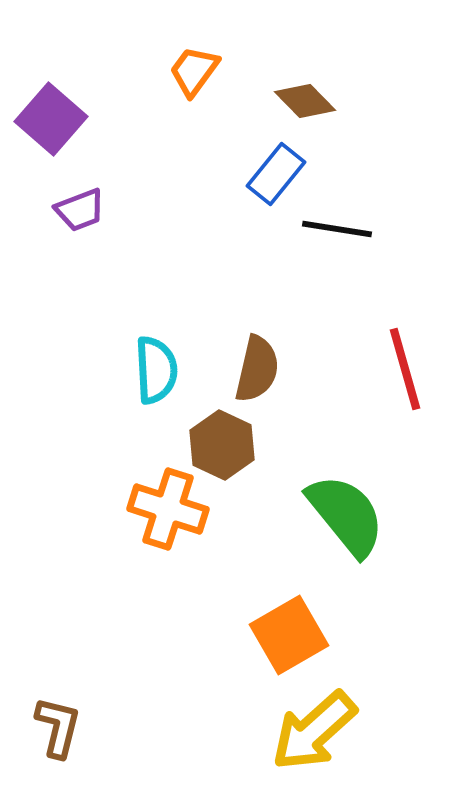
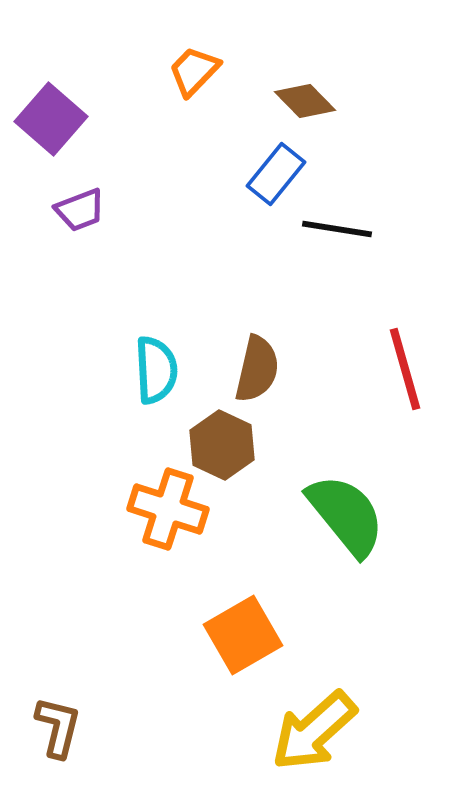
orange trapezoid: rotated 8 degrees clockwise
orange square: moved 46 px left
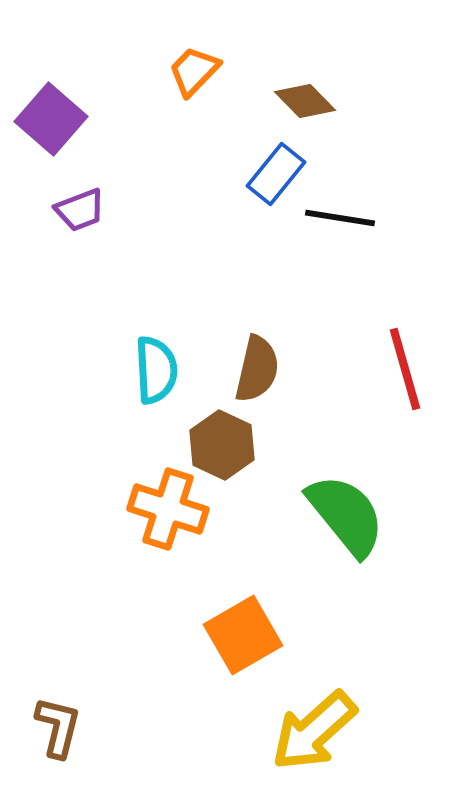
black line: moved 3 px right, 11 px up
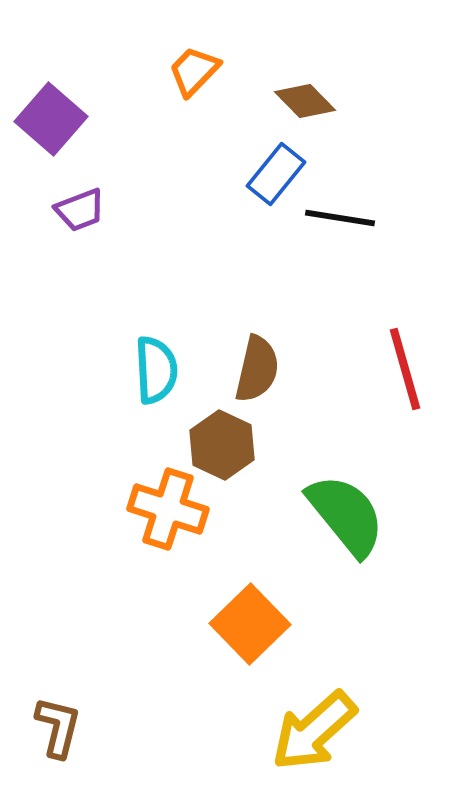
orange square: moved 7 px right, 11 px up; rotated 14 degrees counterclockwise
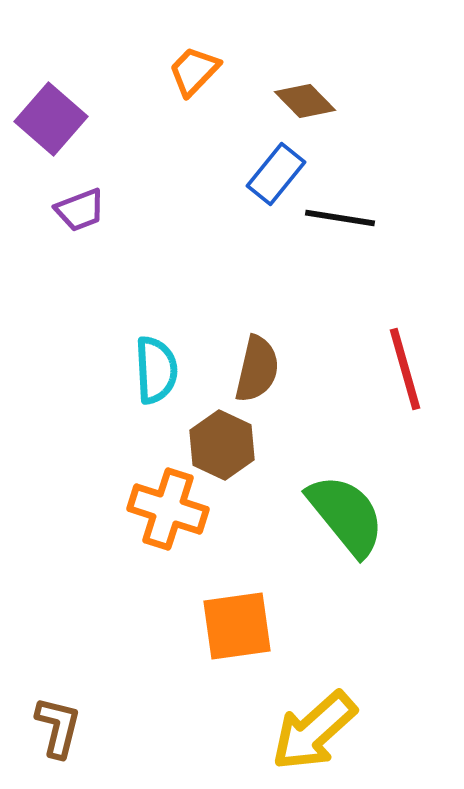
orange square: moved 13 px left, 2 px down; rotated 36 degrees clockwise
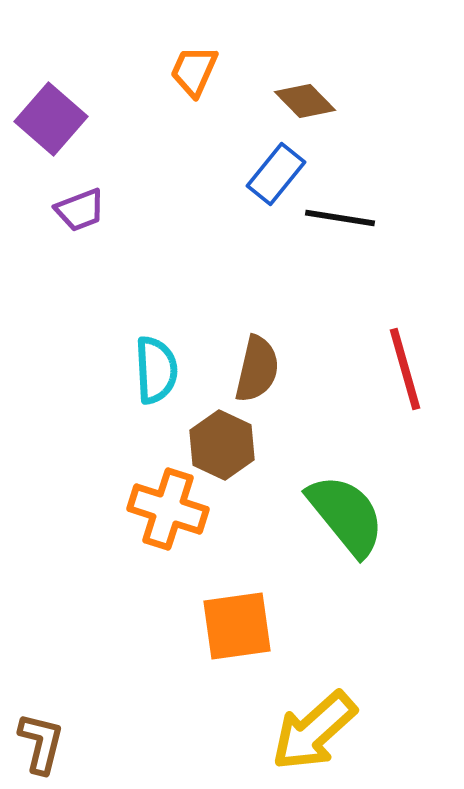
orange trapezoid: rotated 20 degrees counterclockwise
brown L-shape: moved 17 px left, 16 px down
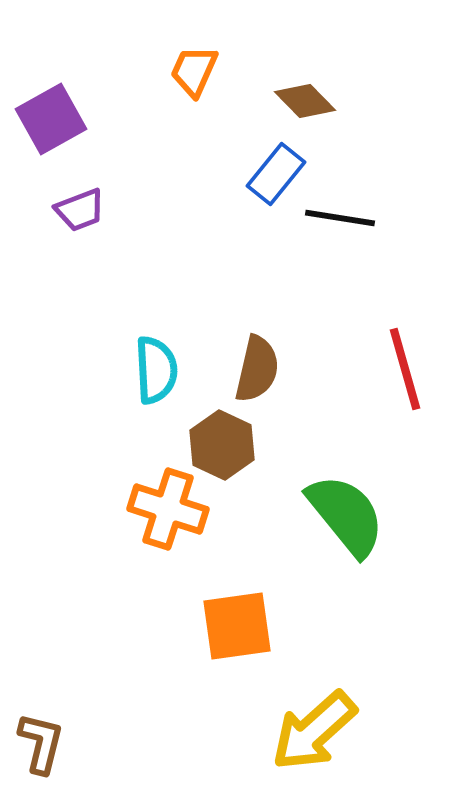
purple square: rotated 20 degrees clockwise
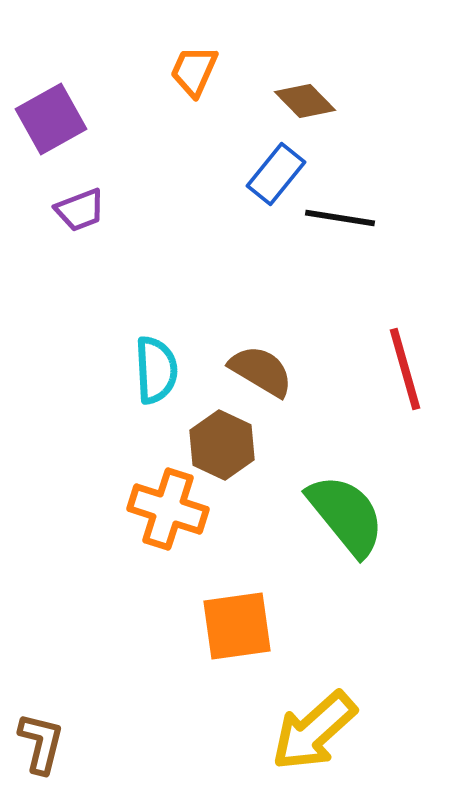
brown semicircle: moved 4 px right, 2 px down; rotated 72 degrees counterclockwise
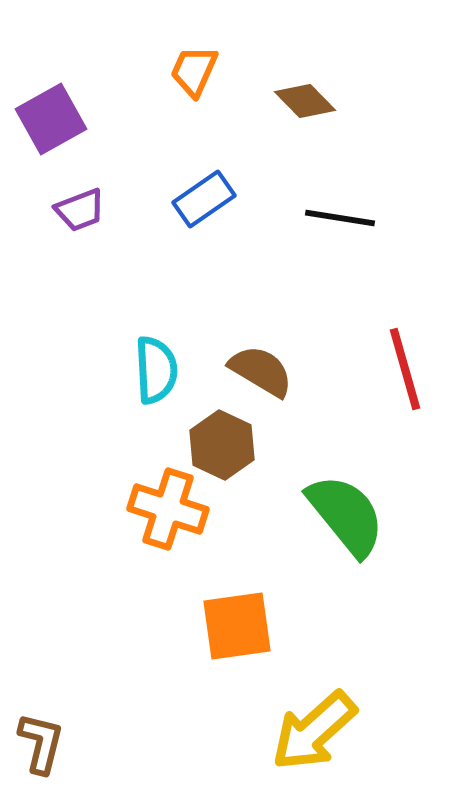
blue rectangle: moved 72 px left, 25 px down; rotated 16 degrees clockwise
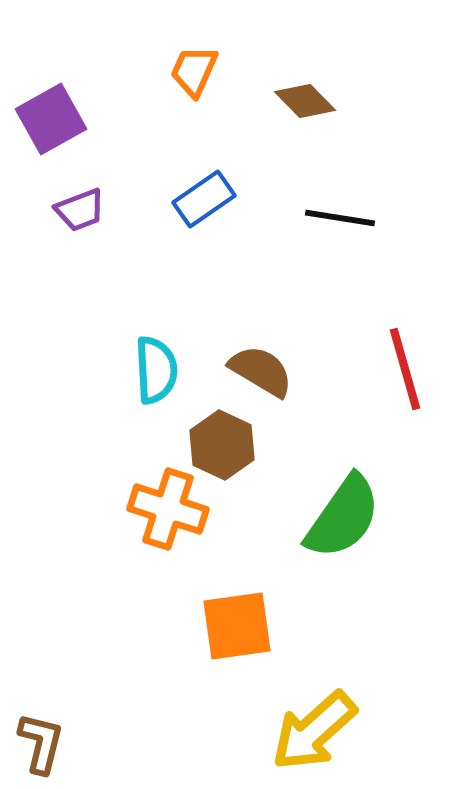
green semicircle: moved 3 px left, 2 px down; rotated 74 degrees clockwise
